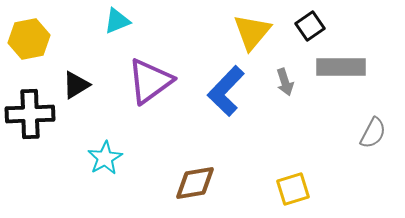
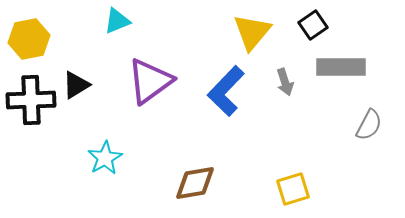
black square: moved 3 px right, 1 px up
black cross: moved 1 px right, 14 px up
gray semicircle: moved 4 px left, 8 px up
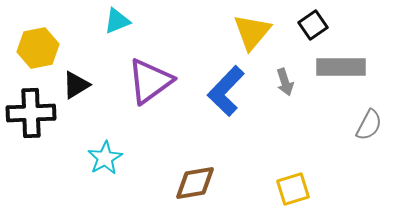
yellow hexagon: moved 9 px right, 9 px down
black cross: moved 13 px down
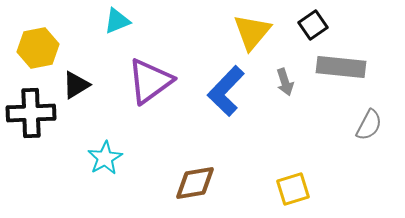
gray rectangle: rotated 6 degrees clockwise
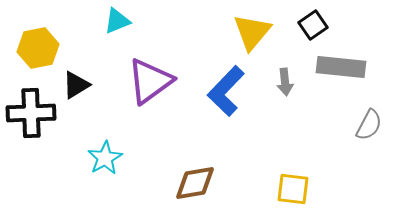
gray arrow: rotated 12 degrees clockwise
yellow square: rotated 24 degrees clockwise
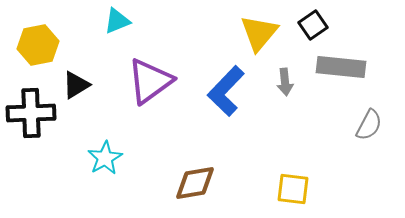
yellow triangle: moved 7 px right, 1 px down
yellow hexagon: moved 3 px up
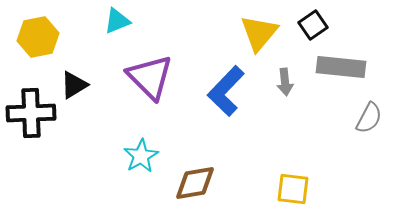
yellow hexagon: moved 8 px up
purple triangle: moved 4 px up; rotated 39 degrees counterclockwise
black triangle: moved 2 px left
gray semicircle: moved 7 px up
cyan star: moved 36 px right, 2 px up
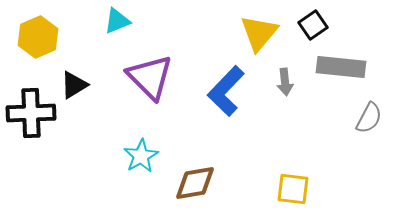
yellow hexagon: rotated 12 degrees counterclockwise
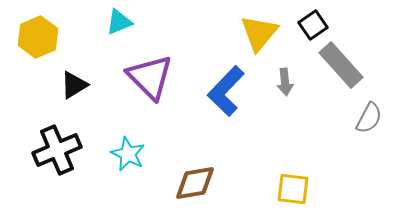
cyan triangle: moved 2 px right, 1 px down
gray rectangle: moved 2 px up; rotated 42 degrees clockwise
black cross: moved 26 px right, 37 px down; rotated 21 degrees counterclockwise
cyan star: moved 13 px left, 2 px up; rotated 16 degrees counterclockwise
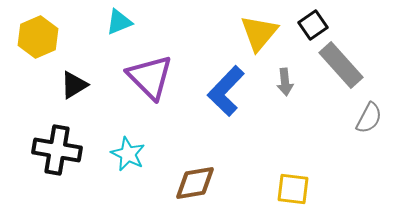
black cross: rotated 33 degrees clockwise
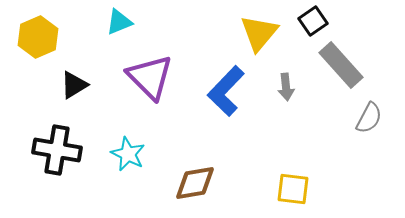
black square: moved 4 px up
gray arrow: moved 1 px right, 5 px down
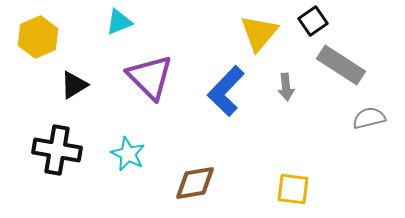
gray rectangle: rotated 15 degrees counterclockwise
gray semicircle: rotated 132 degrees counterclockwise
